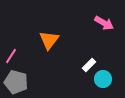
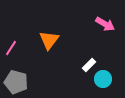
pink arrow: moved 1 px right, 1 px down
pink line: moved 8 px up
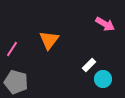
pink line: moved 1 px right, 1 px down
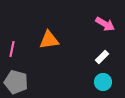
orange triangle: rotated 45 degrees clockwise
pink line: rotated 21 degrees counterclockwise
white rectangle: moved 13 px right, 8 px up
cyan circle: moved 3 px down
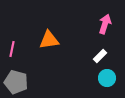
pink arrow: rotated 102 degrees counterclockwise
white rectangle: moved 2 px left, 1 px up
cyan circle: moved 4 px right, 4 px up
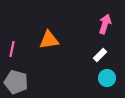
white rectangle: moved 1 px up
